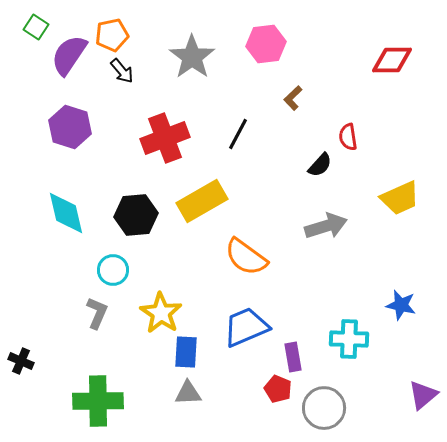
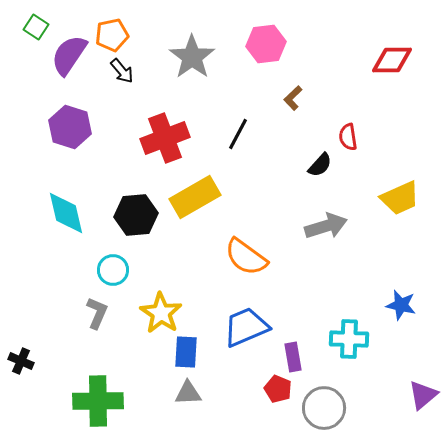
yellow rectangle: moved 7 px left, 4 px up
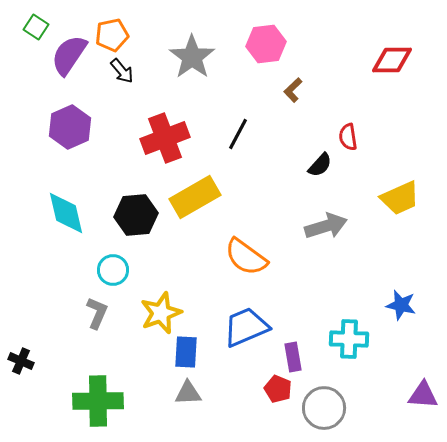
brown L-shape: moved 8 px up
purple hexagon: rotated 18 degrees clockwise
yellow star: rotated 18 degrees clockwise
purple triangle: rotated 44 degrees clockwise
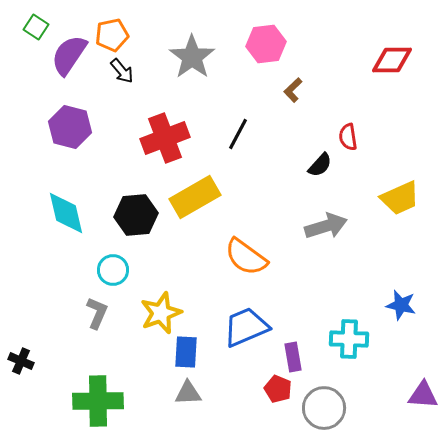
purple hexagon: rotated 21 degrees counterclockwise
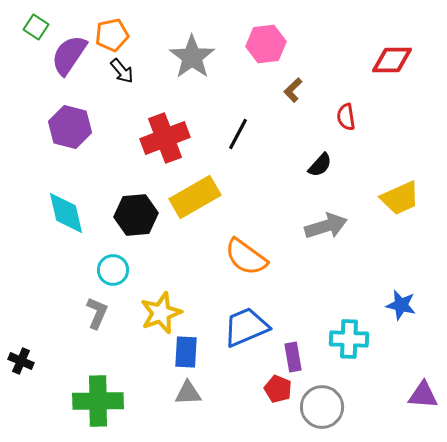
red semicircle: moved 2 px left, 20 px up
gray circle: moved 2 px left, 1 px up
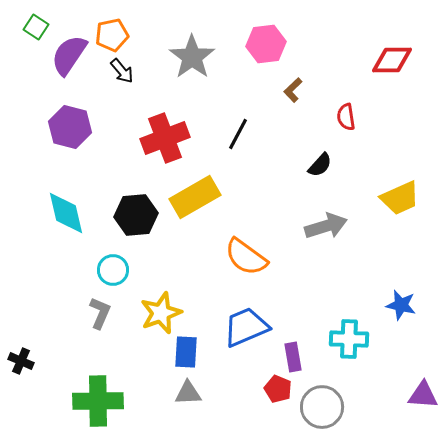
gray L-shape: moved 3 px right
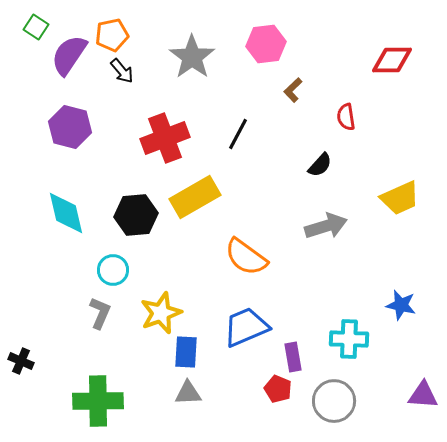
gray circle: moved 12 px right, 6 px up
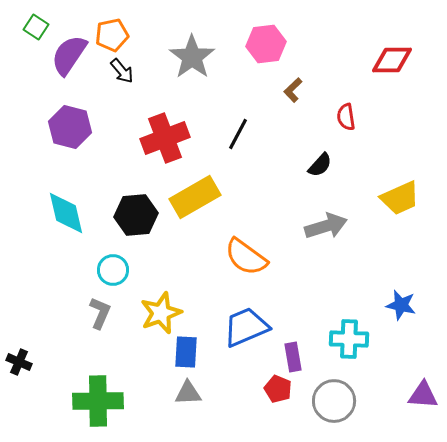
black cross: moved 2 px left, 1 px down
